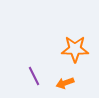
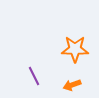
orange arrow: moved 7 px right, 2 px down
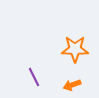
purple line: moved 1 px down
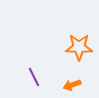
orange star: moved 4 px right, 2 px up
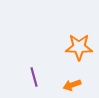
purple line: rotated 12 degrees clockwise
